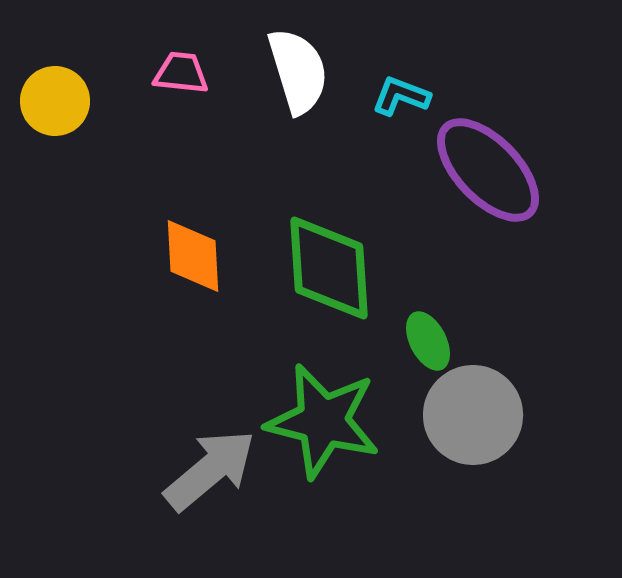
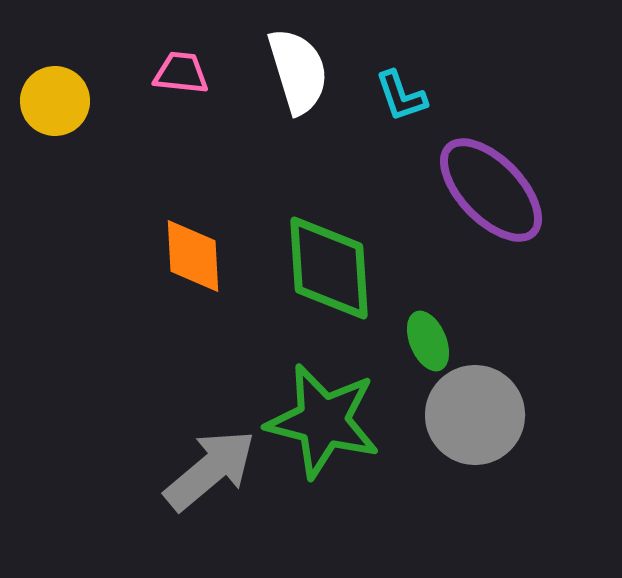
cyan L-shape: rotated 130 degrees counterclockwise
purple ellipse: moved 3 px right, 20 px down
green ellipse: rotated 4 degrees clockwise
gray circle: moved 2 px right
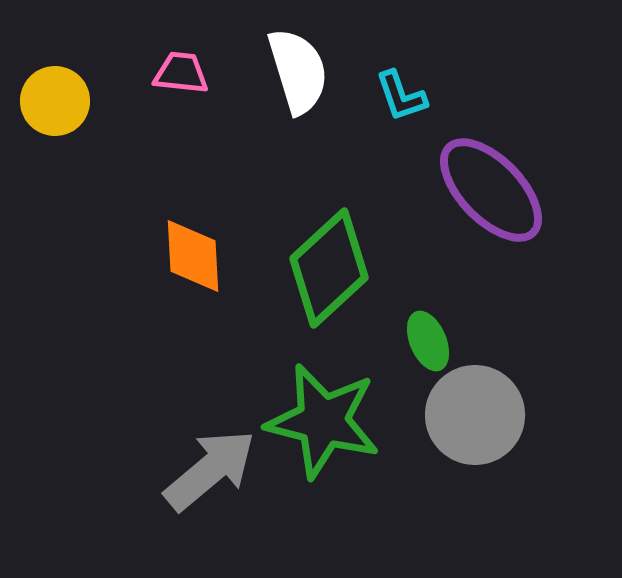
green diamond: rotated 51 degrees clockwise
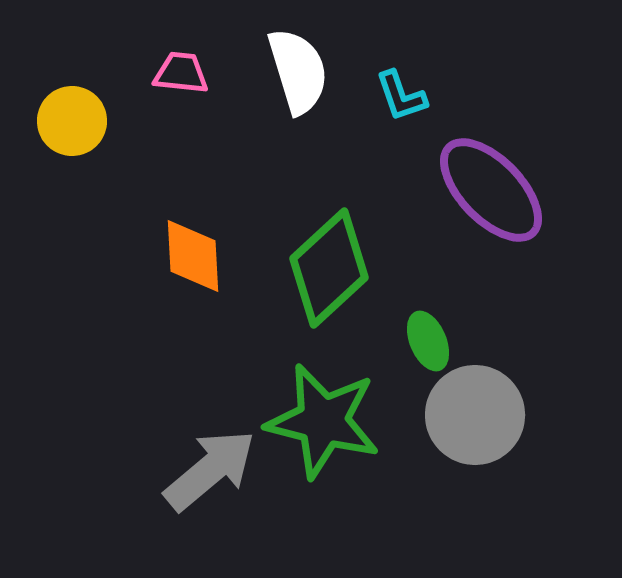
yellow circle: moved 17 px right, 20 px down
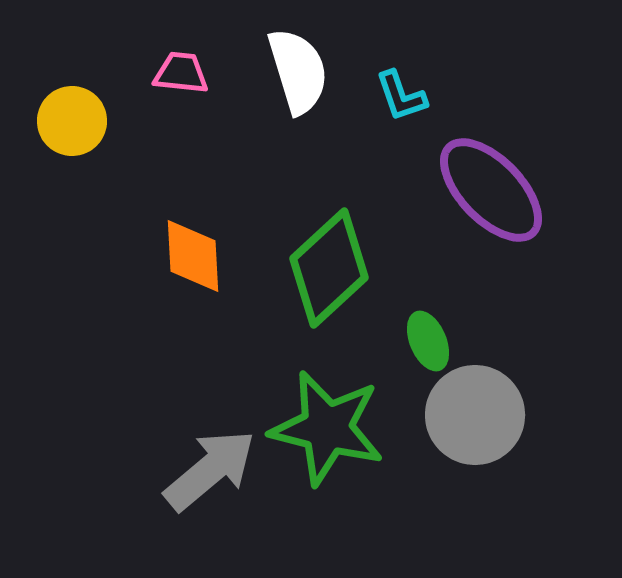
green star: moved 4 px right, 7 px down
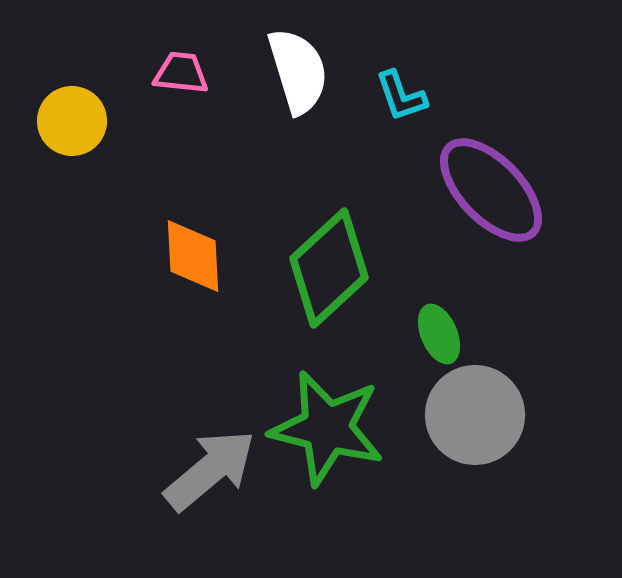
green ellipse: moved 11 px right, 7 px up
